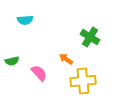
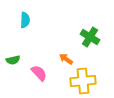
cyan semicircle: rotated 84 degrees counterclockwise
green semicircle: moved 1 px right, 1 px up
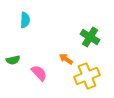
yellow cross: moved 4 px right, 5 px up; rotated 15 degrees counterclockwise
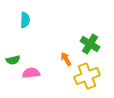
green cross: moved 7 px down
orange arrow: rotated 24 degrees clockwise
pink semicircle: moved 8 px left; rotated 54 degrees counterclockwise
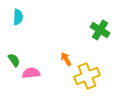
cyan semicircle: moved 7 px left, 3 px up
green cross: moved 10 px right, 14 px up
green semicircle: moved 1 px right; rotated 112 degrees counterclockwise
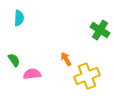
cyan semicircle: moved 1 px right, 1 px down
pink semicircle: moved 1 px right, 1 px down
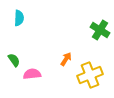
orange arrow: rotated 64 degrees clockwise
yellow cross: moved 3 px right, 1 px up
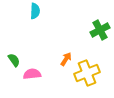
cyan semicircle: moved 16 px right, 7 px up
green cross: rotated 30 degrees clockwise
yellow cross: moved 3 px left, 2 px up
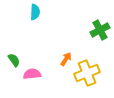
cyan semicircle: moved 1 px down
